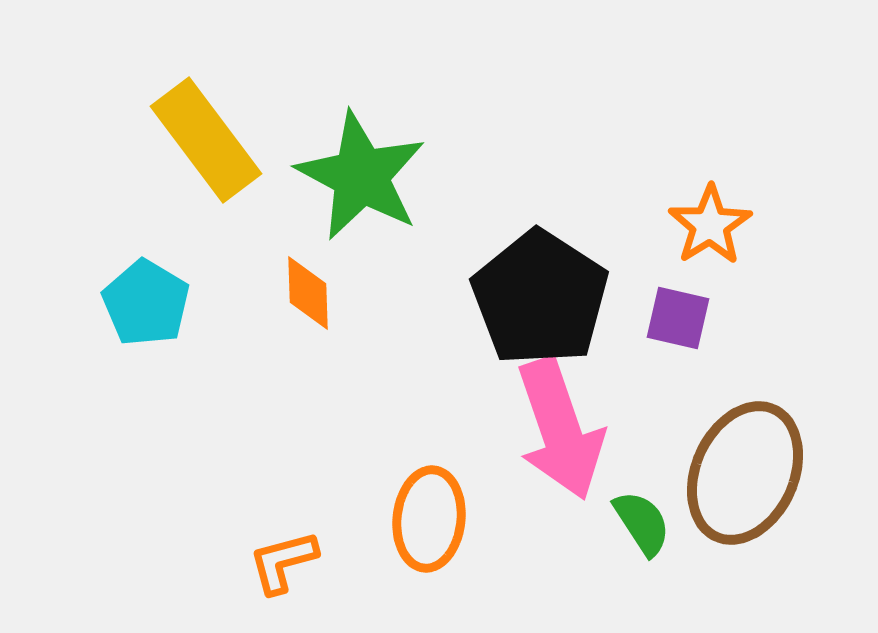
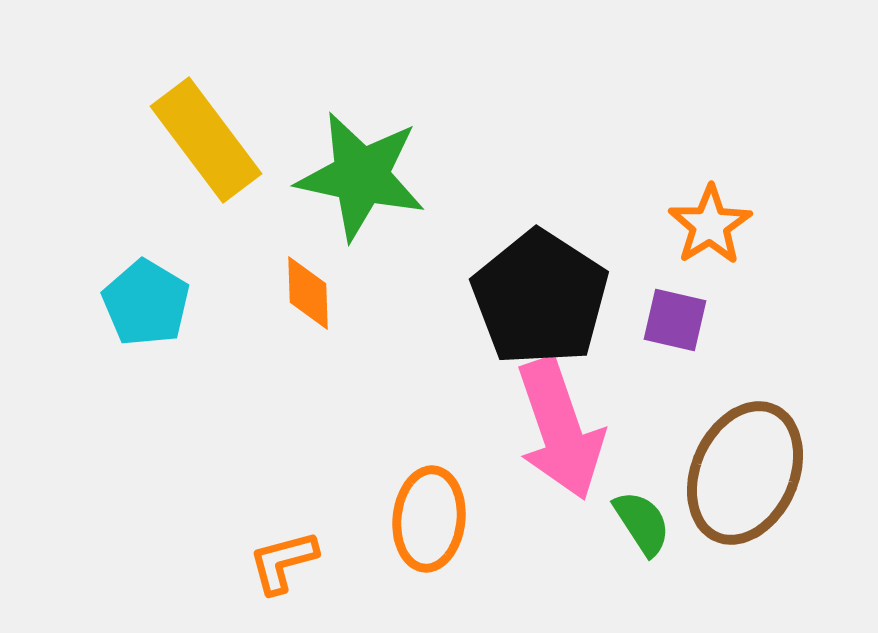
green star: rotated 16 degrees counterclockwise
purple square: moved 3 px left, 2 px down
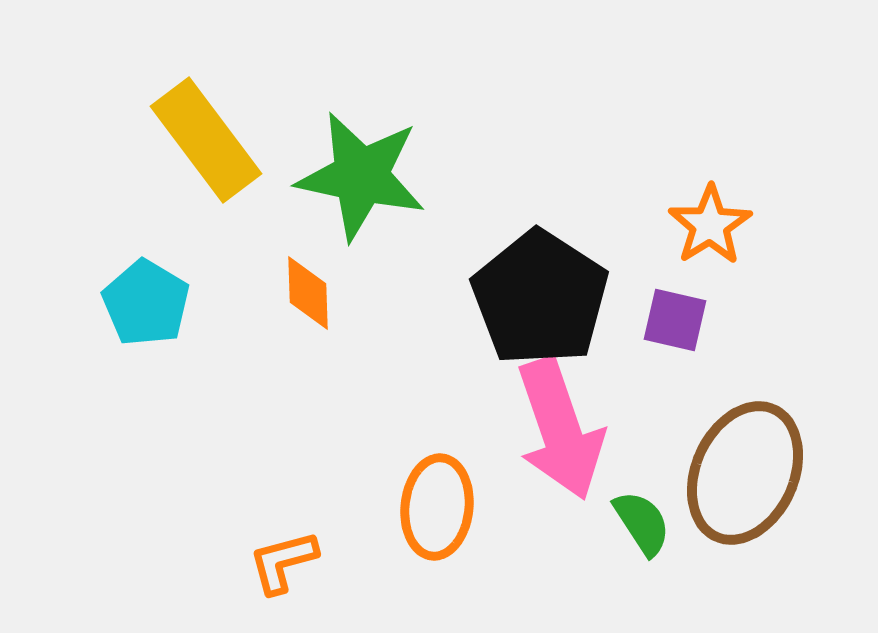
orange ellipse: moved 8 px right, 12 px up
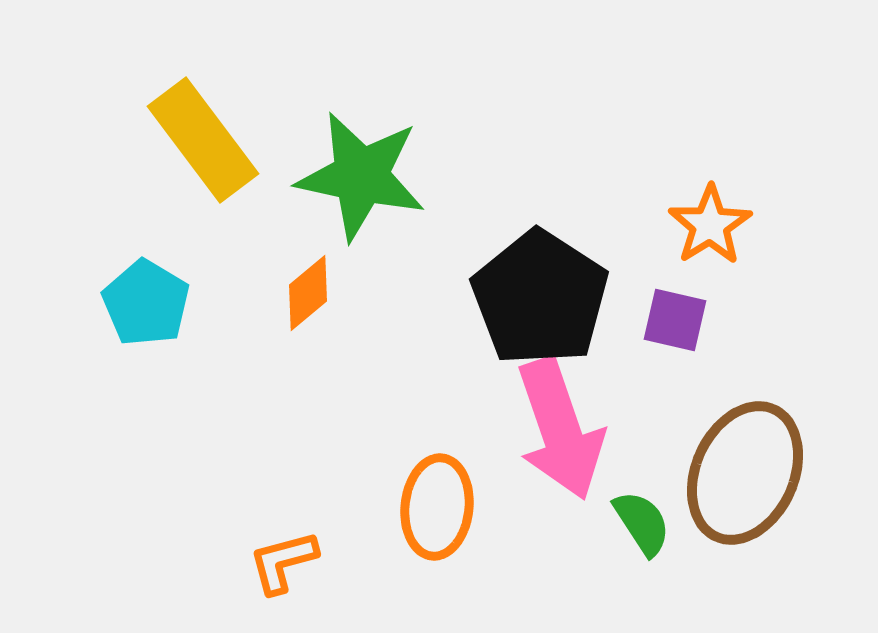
yellow rectangle: moved 3 px left
orange diamond: rotated 52 degrees clockwise
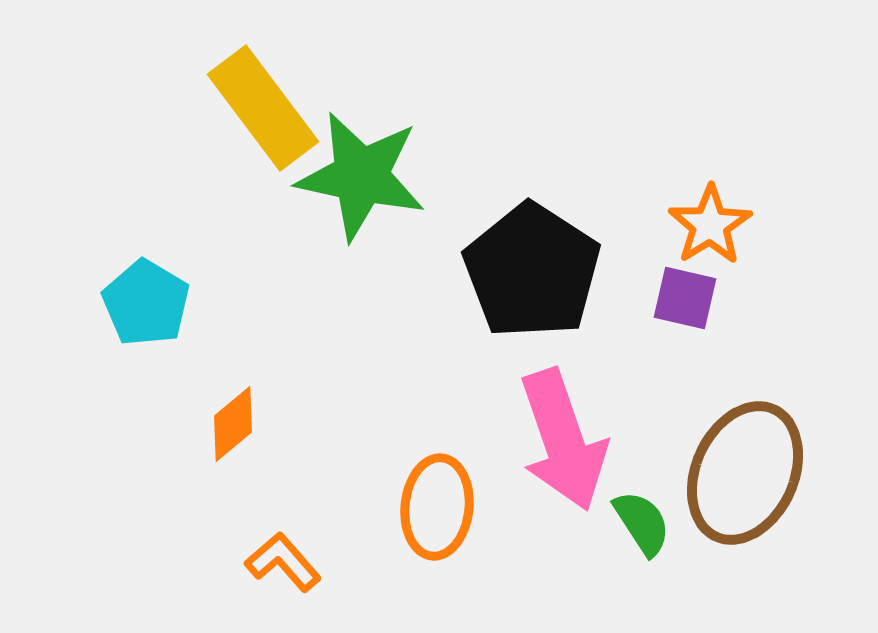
yellow rectangle: moved 60 px right, 32 px up
orange diamond: moved 75 px left, 131 px down
black pentagon: moved 8 px left, 27 px up
purple square: moved 10 px right, 22 px up
pink arrow: moved 3 px right, 11 px down
orange L-shape: rotated 64 degrees clockwise
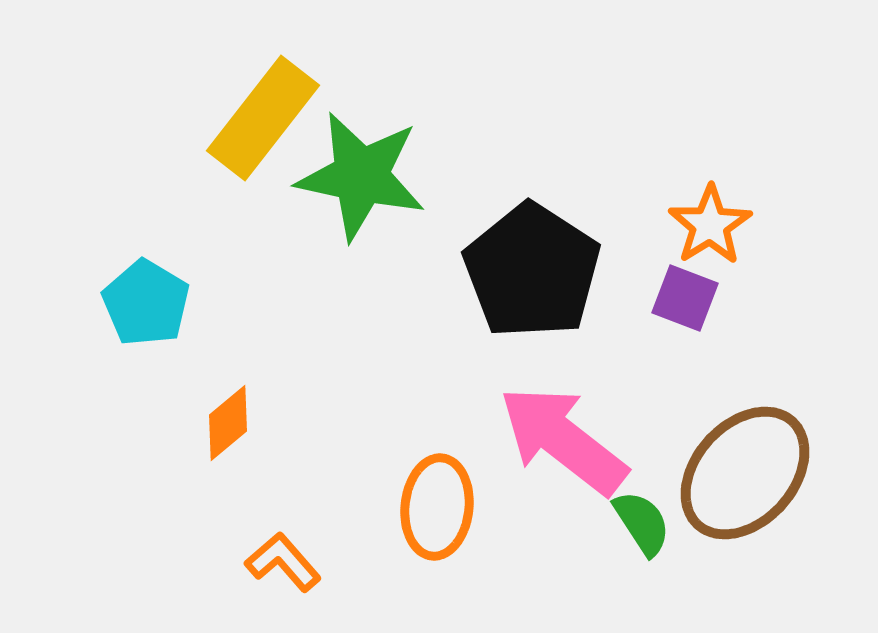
yellow rectangle: moved 10 px down; rotated 75 degrees clockwise
purple square: rotated 8 degrees clockwise
orange diamond: moved 5 px left, 1 px up
pink arrow: rotated 147 degrees clockwise
brown ellipse: rotated 18 degrees clockwise
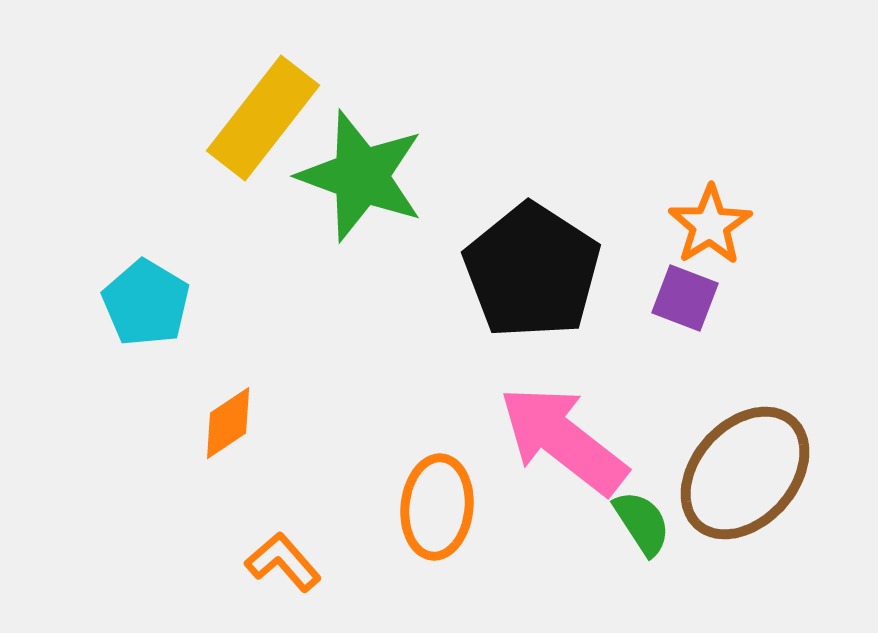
green star: rotated 8 degrees clockwise
orange diamond: rotated 6 degrees clockwise
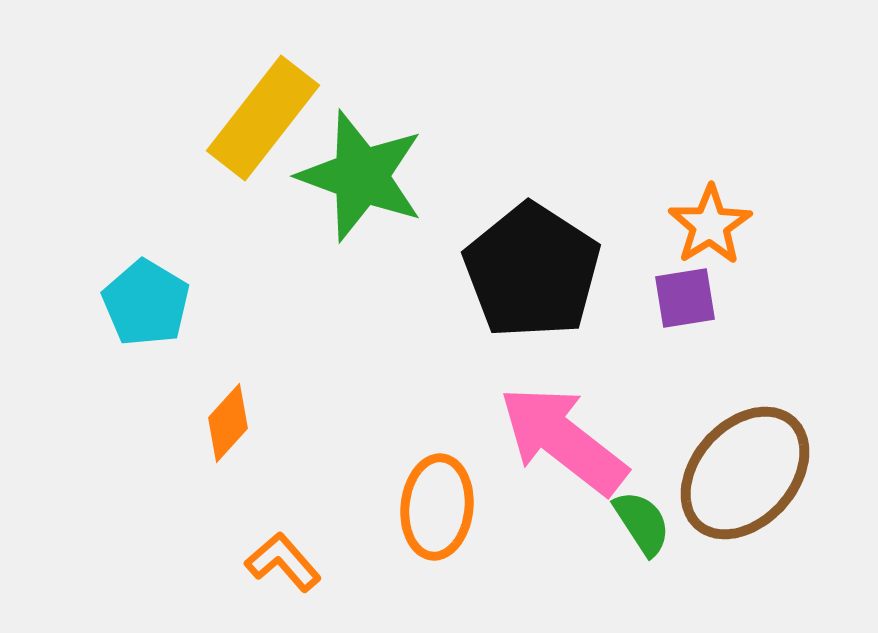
purple square: rotated 30 degrees counterclockwise
orange diamond: rotated 14 degrees counterclockwise
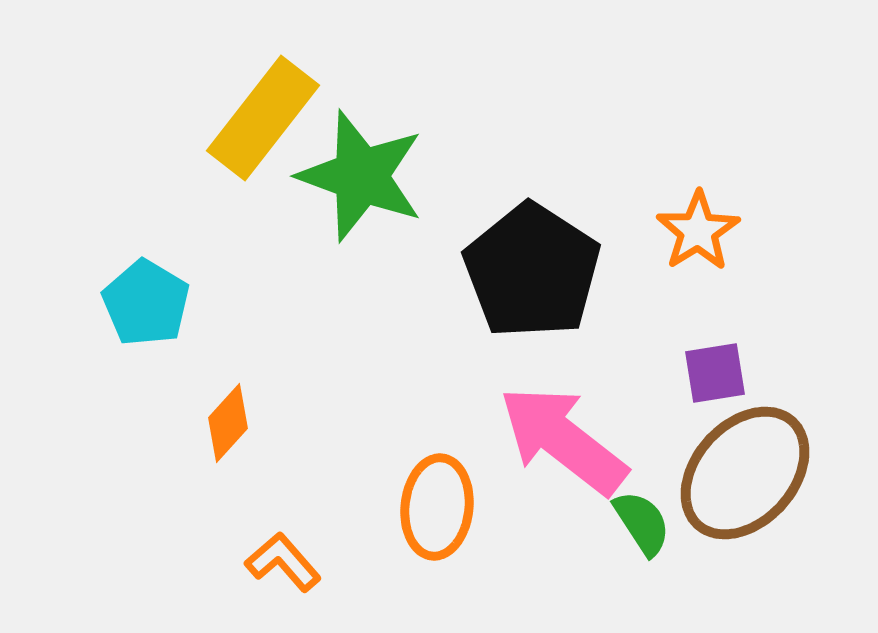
orange star: moved 12 px left, 6 px down
purple square: moved 30 px right, 75 px down
